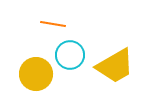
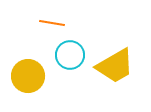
orange line: moved 1 px left, 1 px up
yellow circle: moved 8 px left, 2 px down
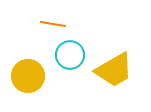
orange line: moved 1 px right, 1 px down
yellow trapezoid: moved 1 px left, 4 px down
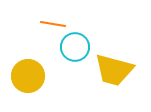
cyan circle: moved 5 px right, 8 px up
yellow trapezoid: rotated 45 degrees clockwise
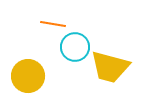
yellow trapezoid: moved 4 px left, 3 px up
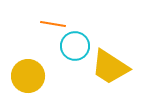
cyan circle: moved 1 px up
yellow trapezoid: rotated 18 degrees clockwise
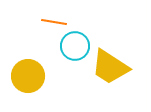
orange line: moved 1 px right, 2 px up
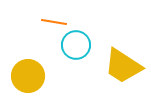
cyan circle: moved 1 px right, 1 px up
yellow trapezoid: moved 13 px right, 1 px up
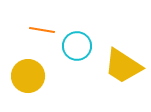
orange line: moved 12 px left, 8 px down
cyan circle: moved 1 px right, 1 px down
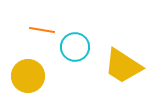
cyan circle: moved 2 px left, 1 px down
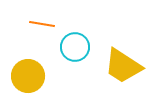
orange line: moved 6 px up
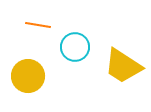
orange line: moved 4 px left, 1 px down
